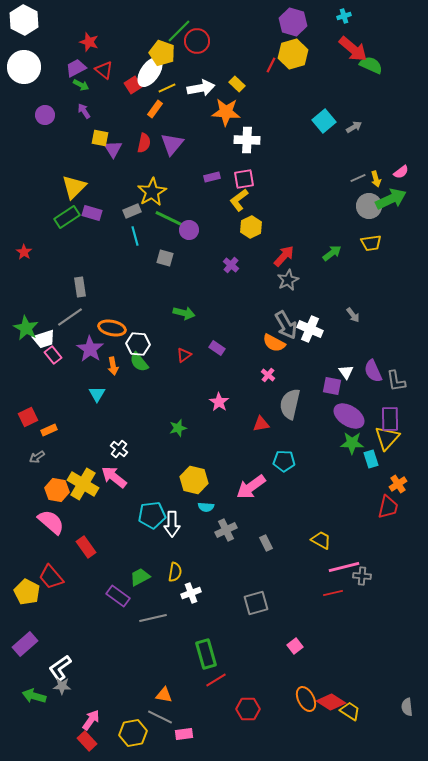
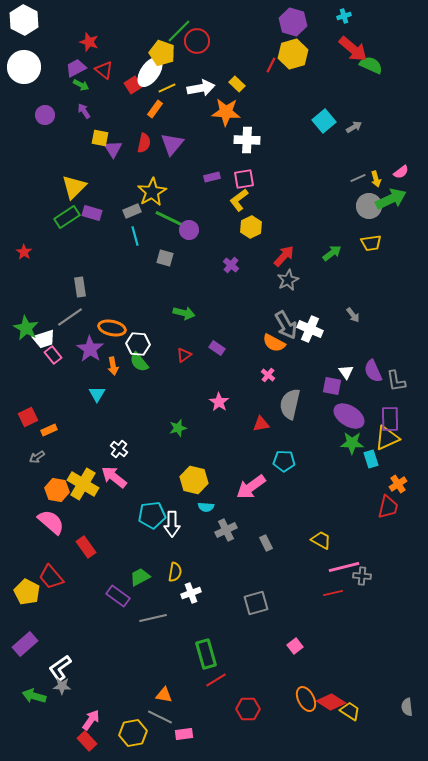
yellow triangle at (387, 438): rotated 24 degrees clockwise
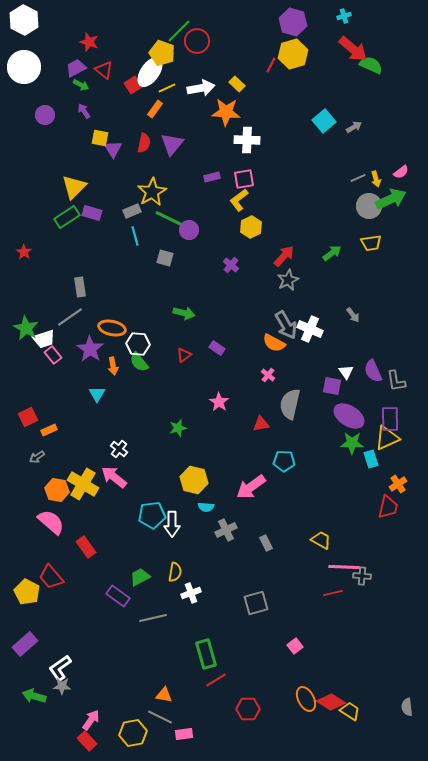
pink line at (344, 567): rotated 16 degrees clockwise
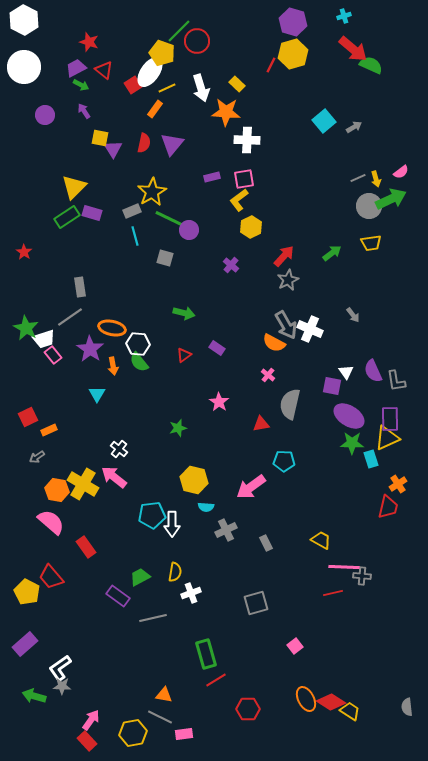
white arrow at (201, 88): rotated 84 degrees clockwise
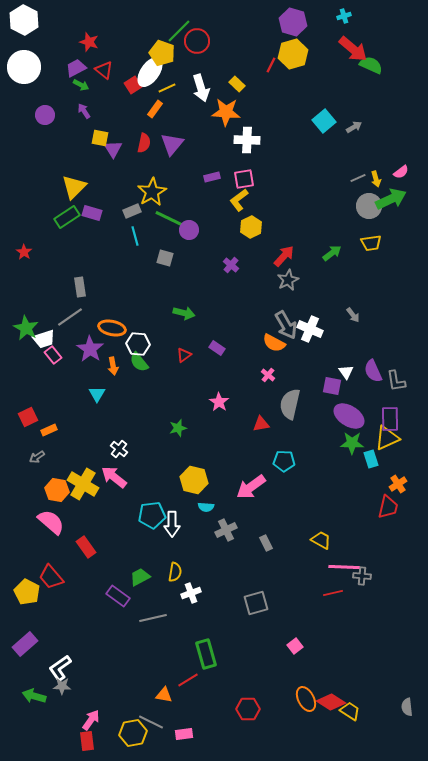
red line at (216, 680): moved 28 px left
gray line at (160, 717): moved 9 px left, 5 px down
red rectangle at (87, 741): rotated 36 degrees clockwise
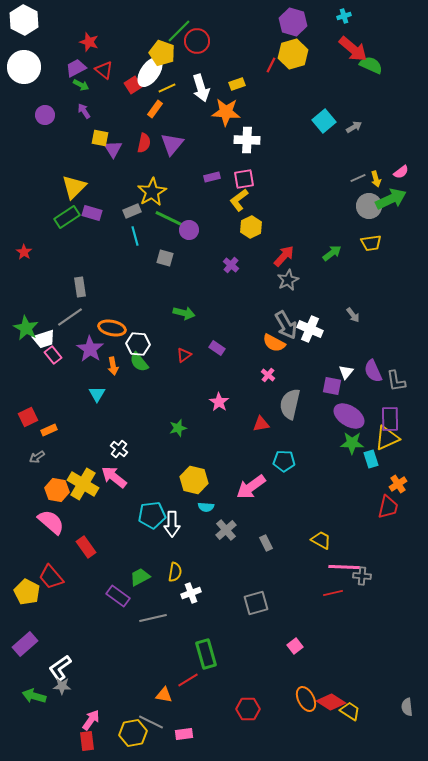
yellow rectangle at (237, 84): rotated 63 degrees counterclockwise
white triangle at (346, 372): rotated 14 degrees clockwise
gray cross at (226, 530): rotated 15 degrees counterclockwise
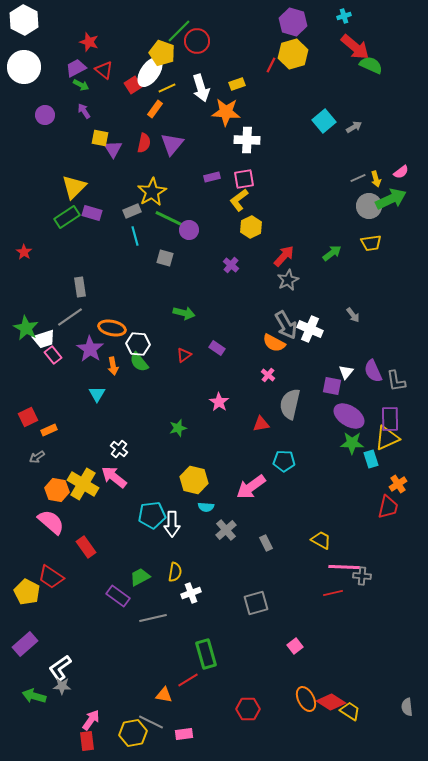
red arrow at (353, 49): moved 2 px right, 2 px up
red trapezoid at (51, 577): rotated 16 degrees counterclockwise
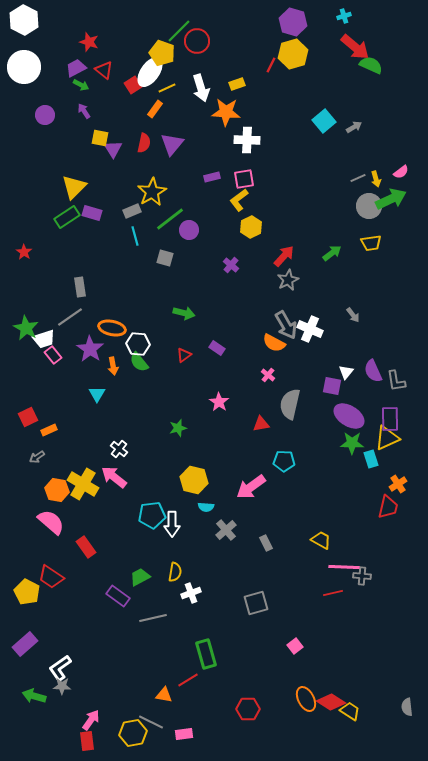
green line at (170, 219): rotated 64 degrees counterclockwise
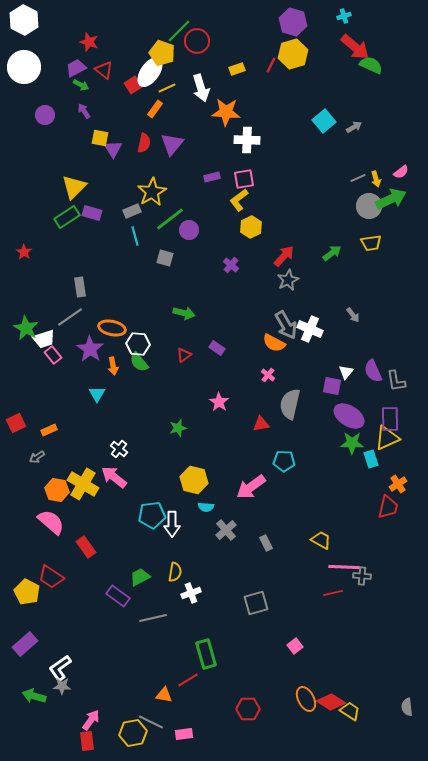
yellow rectangle at (237, 84): moved 15 px up
red square at (28, 417): moved 12 px left, 6 px down
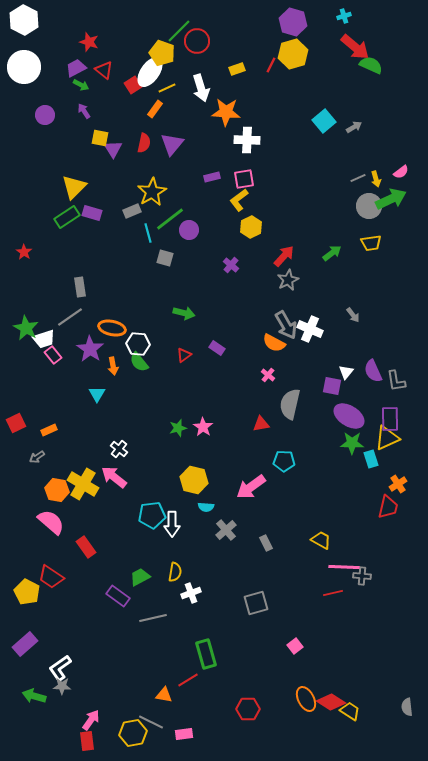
cyan line at (135, 236): moved 13 px right, 3 px up
pink star at (219, 402): moved 16 px left, 25 px down
